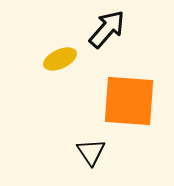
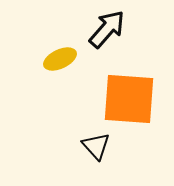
orange square: moved 2 px up
black triangle: moved 5 px right, 6 px up; rotated 8 degrees counterclockwise
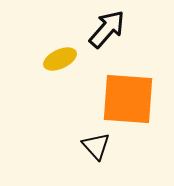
orange square: moved 1 px left
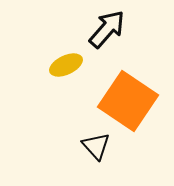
yellow ellipse: moved 6 px right, 6 px down
orange square: moved 2 px down; rotated 30 degrees clockwise
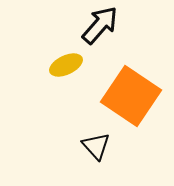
black arrow: moved 7 px left, 4 px up
orange square: moved 3 px right, 5 px up
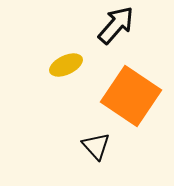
black arrow: moved 16 px right
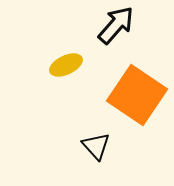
orange square: moved 6 px right, 1 px up
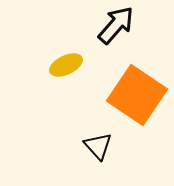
black triangle: moved 2 px right
